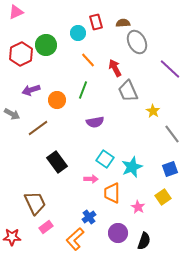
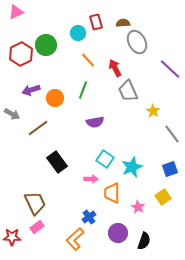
orange circle: moved 2 px left, 2 px up
pink rectangle: moved 9 px left
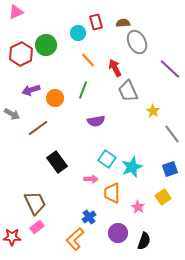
purple semicircle: moved 1 px right, 1 px up
cyan square: moved 2 px right
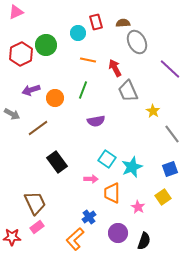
orange line: rotated 35 degrees counterclockwise
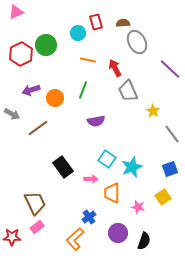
black rectangle: moved 6 px right, 5 px down
pink star: rotated 16 degrees counterclockwise
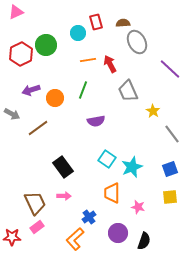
orange line: rotated 21 degrees counterclockwise
red arrow: moved 5 px left, 4 px up
pink arrow: moved 27 px left, 17 px down
yellow square: moved 7 px right; rotated 28 degrees clockwise
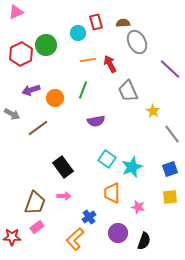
brown trapezoid: rotated 45 degrees clockwise
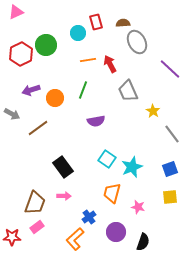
orange trapezoid: rotated 15 degrees clockwise
purple circle: moved 2 px left, 1 px up
black semicircle: moved 1 px left, 1 px down
